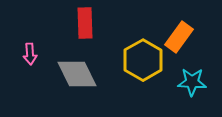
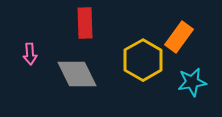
cyan star: rotated 12 degrees counterclockwise
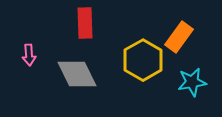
pink arrow: moved 1 px left, 1 px down
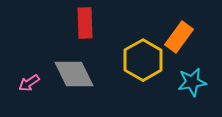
pink arrow: moved 28 px down; rotated 60 degrees clockwise
gray diamond: moved 3 px left
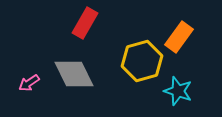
red rectangle: rotated 32 degrees clockwise
yellow hexagon: moved 1 px left, 1 px down; rotated 15 degrees clockwise
cyan star: moved 14 px left, 9 px down; rotated 28 degrees clockwise
